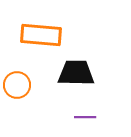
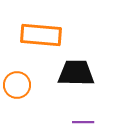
purple line: moved 2 px left, 5 px down
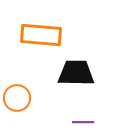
orange circle: moved 13 px down
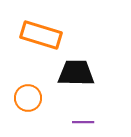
orange rectangle: rotated 12 degrees clockwise
orange circle: moved 11 px right
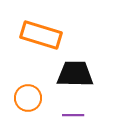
black trapezoid: moved 1 px left, 1 px down
purple line: moved 10 px left, 7 px up
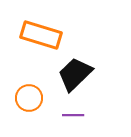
black trapezoid: rotated 45 degrees counterclockwise
orange circle: moved 1 px right
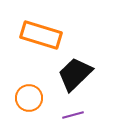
purple line: rotated 15 degrees counterclockwise
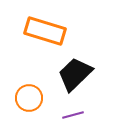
orange rectangle: moved 4 px right, 4 px up
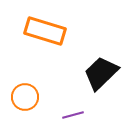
black trapezoid: moved 26 px right, 1 px up
orange circle: moved 4 px left, 1 px up
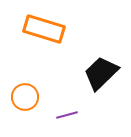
orange rectangle: moved 1 px left, 2 px up
purple line: moved 6 px left
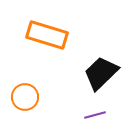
orange rectangle: moved 3 px right, 6 px down
purple line: moved 28 px right
